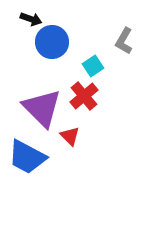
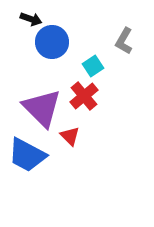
blue trapezoid: moved 2 px up
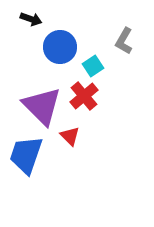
blue circle: moved 8 px right, 5 px down
purple triangle: moved 2 px up
blue trapezoid: moved 1 px left; rotated 81 degrees clockwise
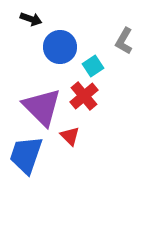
purple triangle: moved 1 px down
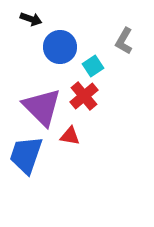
red triangle: rotated 35 degrees counterclockwise
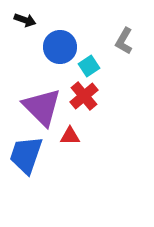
black arrow: moved 6 px left, 1 px down
cyan square: moved 4 px left
red triangle: rotated 10 degrees counterclockwise
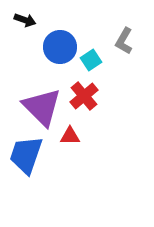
cyan square: moved 2 px right, 6 px up
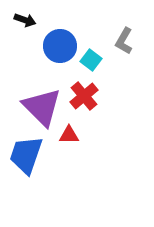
blue circle: moved 1 px up
cyan square: rotated 20 degrees counterclockwise
red triangle: moved 1 px left, 1 px up
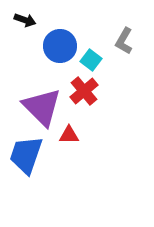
red cross: moved 5 px up
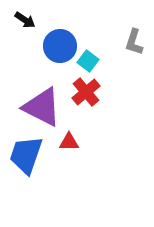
black arrow: rotated 15 degrees clockwise
gray L-shape: moved 10 px right, 1 px down; rotated 12 degrees counterclockwise
cyan square: moved 3 px left, 1 px down
red cross: moved 2 px right, 1 px down
purple triangle: rotated 18 degrees counterclockwise
red triangle: moved 7 px down
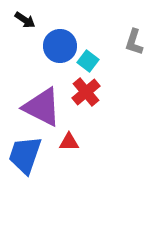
blue trapezoid: moved 1 px left
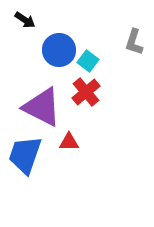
blue circle: moved 1 px left, 4 px down
